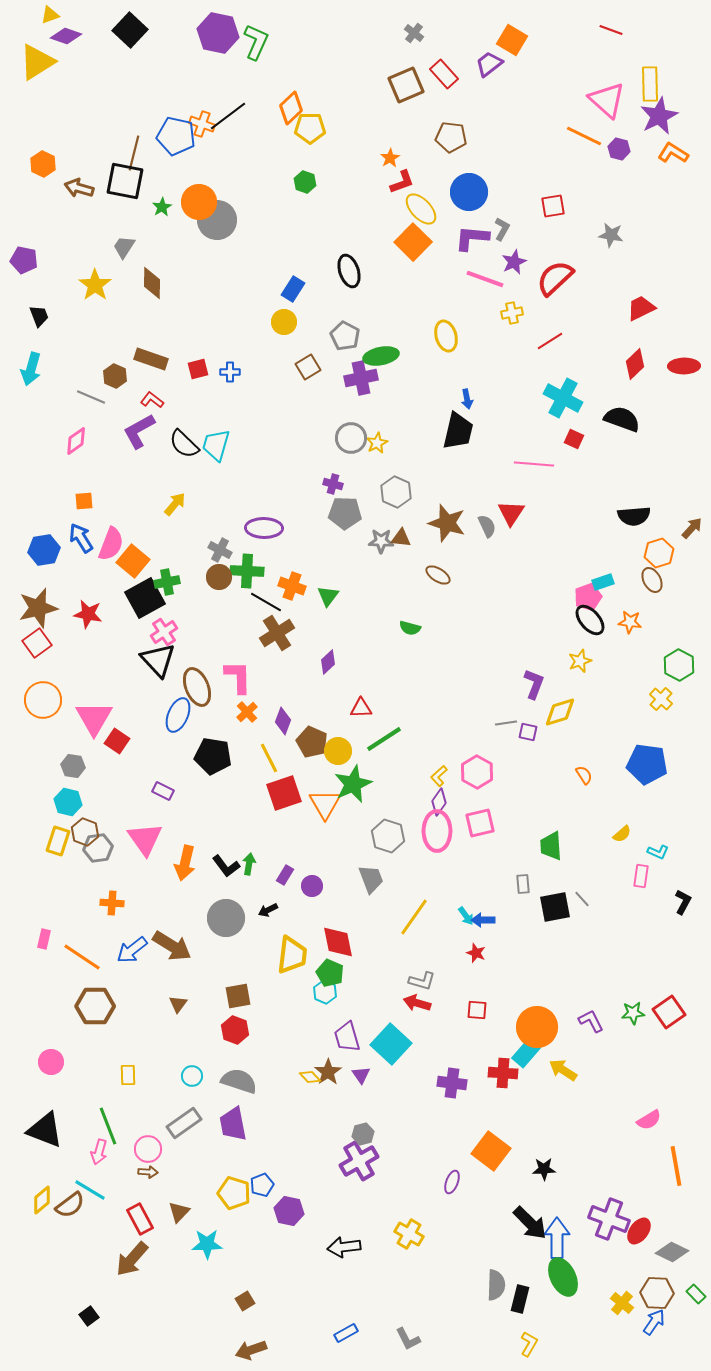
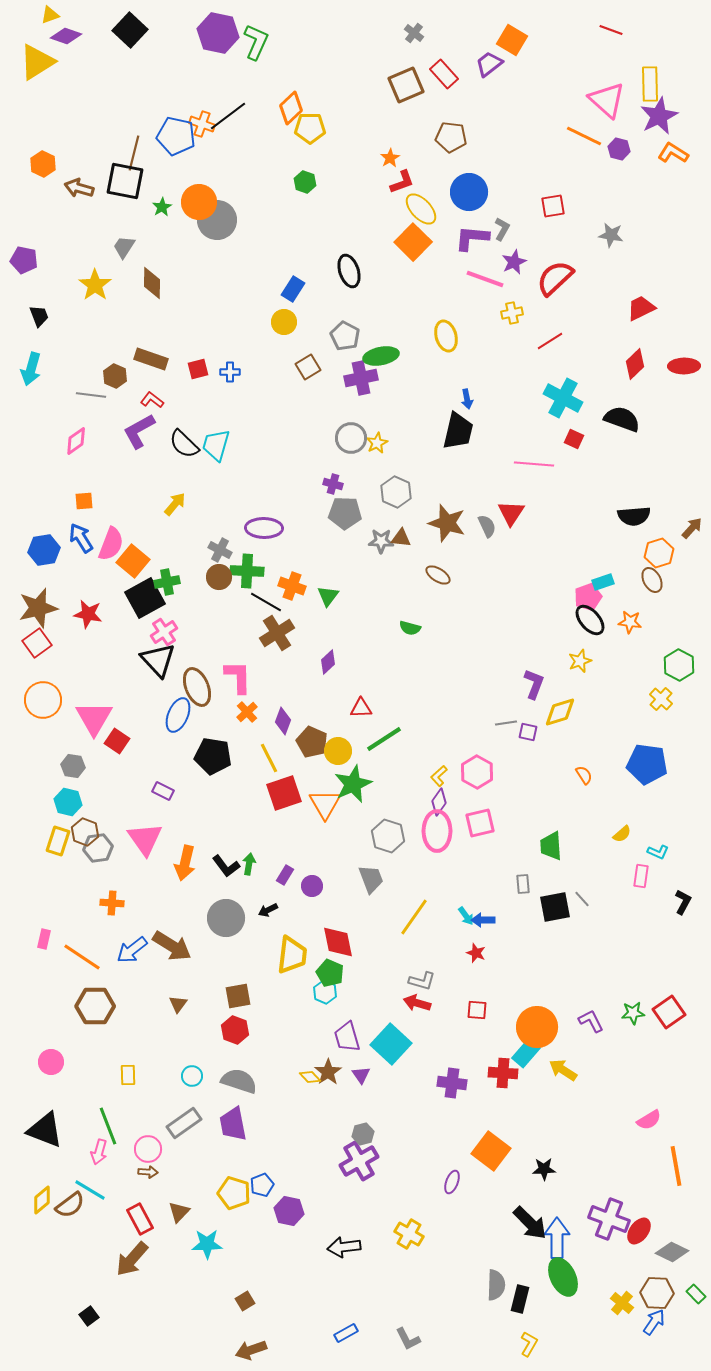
gray line at (91, 397): moved 2 px up; rotated 16 degrees counterclockwise
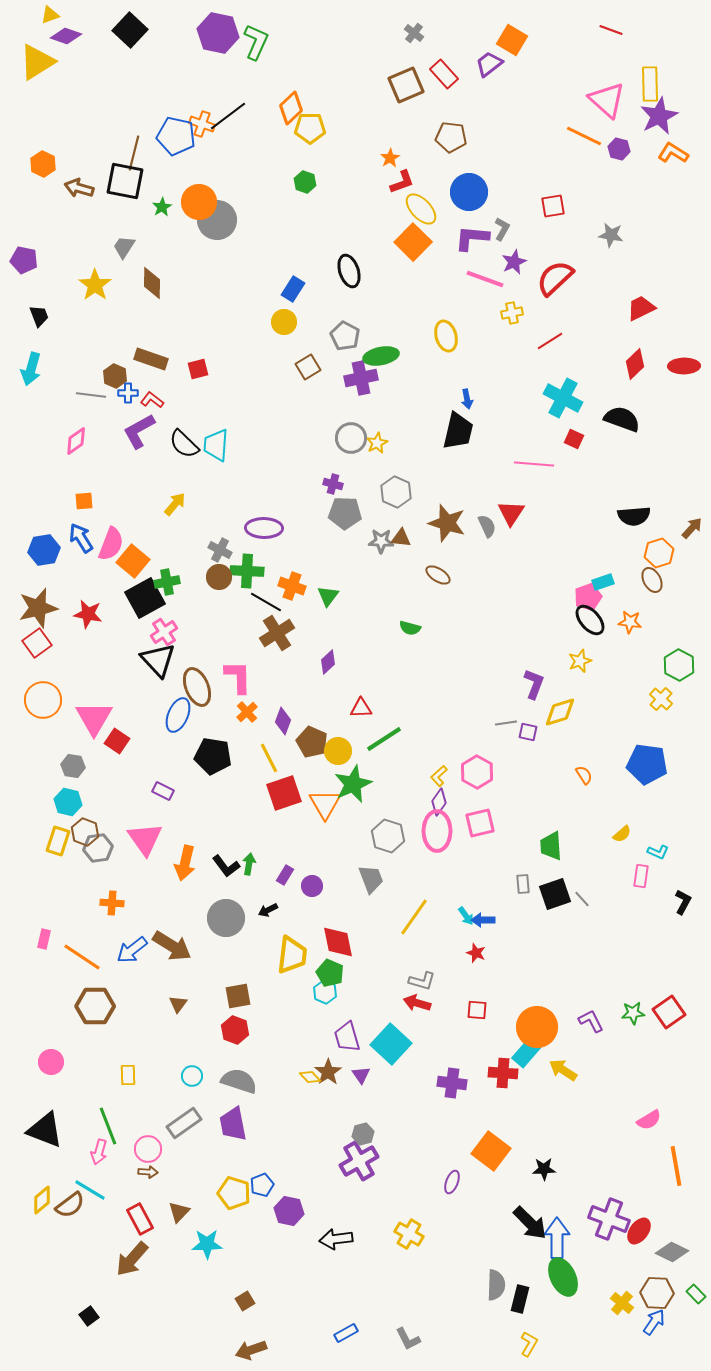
blue cross at (230, 372): moved 102 px left, 21 px down
cyan trapezoid at (216, 445): rotated 12 degrees counterclockwise
black square at (555, 907): moved 13 px up; rotated 8 degrees counterclockwise
black arrow at (344, 1247): moved 8 px left, 8 px up
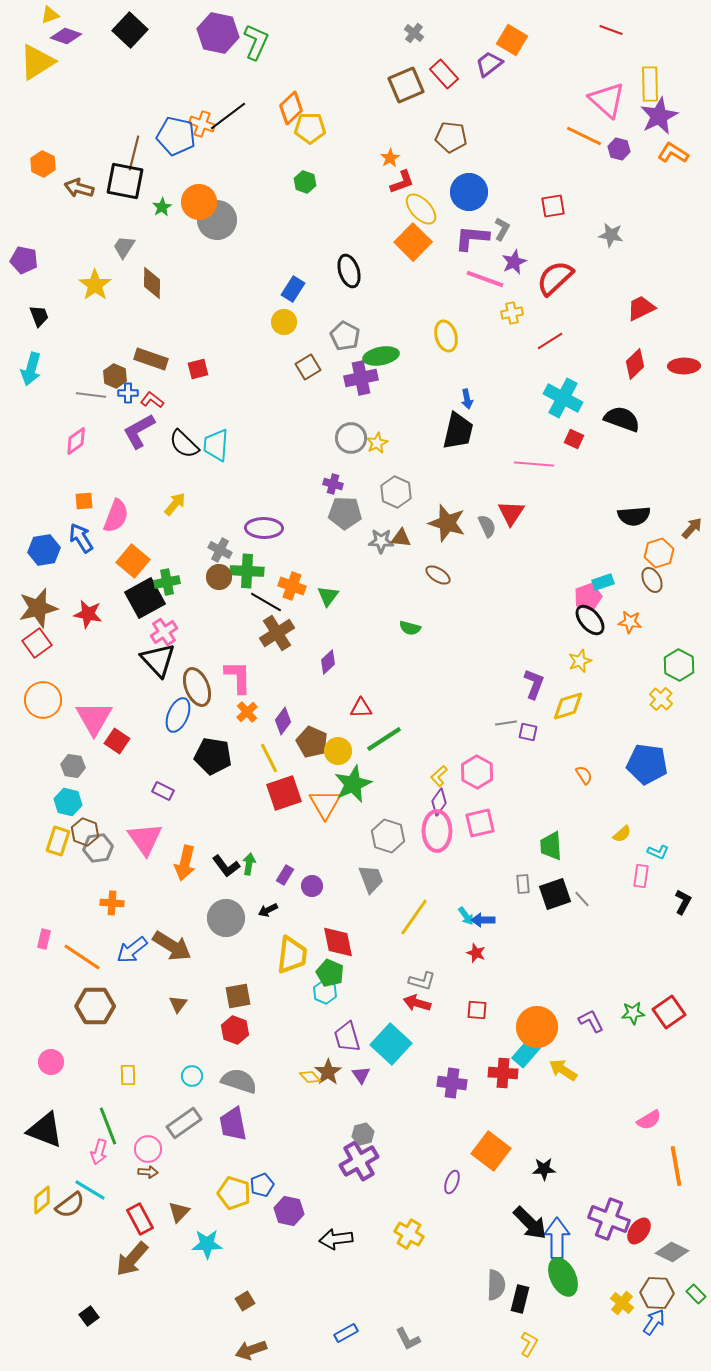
pink semicircle at (111, 544): moved 5 px right, 28 px up
yellow diamond at (560, 712): moved 8 px right, 6 px up
purple diamond at (283, 721): rotated 16 degrees clockwise
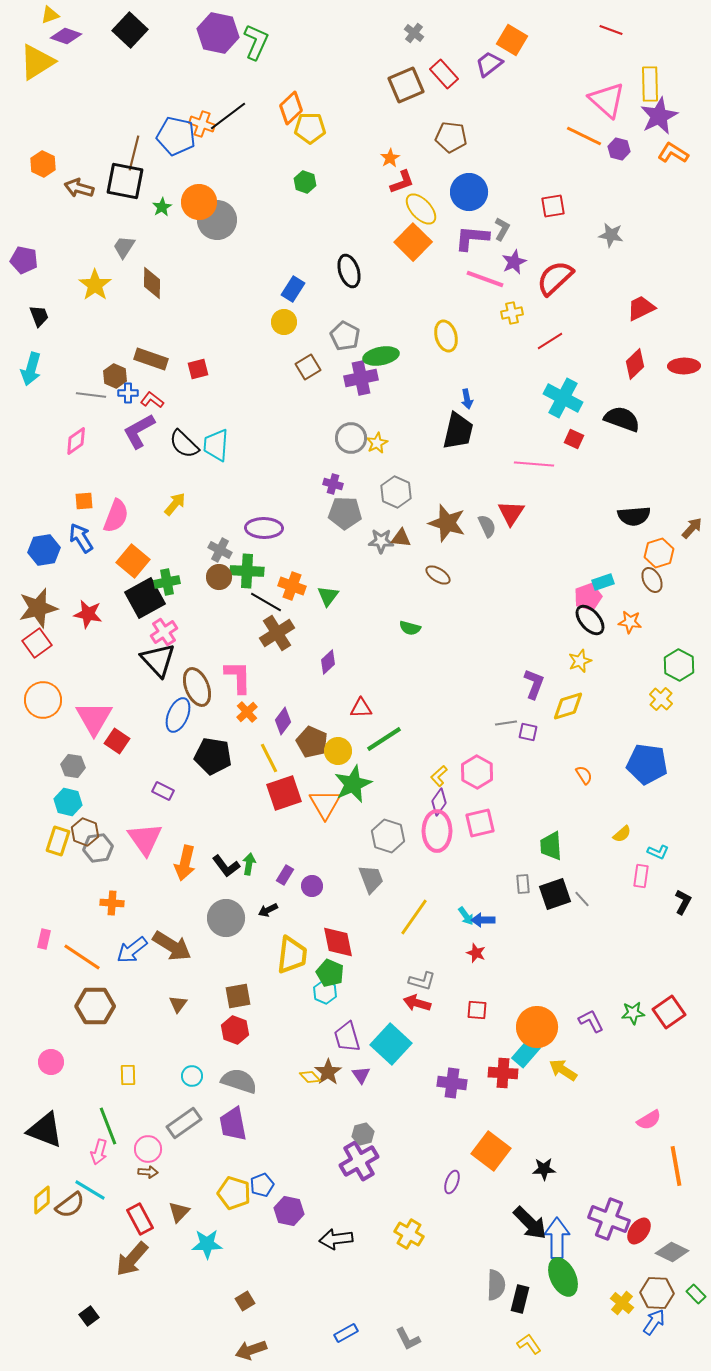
yellow L-shape at (529, 1344): rotated 65 degrees counterclockwise
